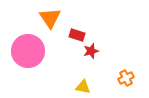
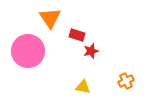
orange cross: moved 3 px down
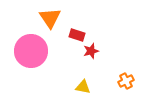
pink circle: moved 3 px right
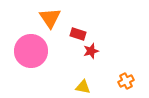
red rectangle: moved 1 px right, 1 px up
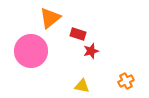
orange triangle: rotated 25 degrees clockwise
yellow triangle: moved 1 px left, 1 px up
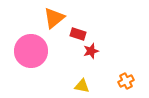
orange triangle: moved 4 px right
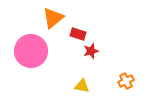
orange triangle: moved 1 px left
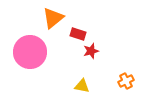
pink circle: moved 1 px left, 1 px down
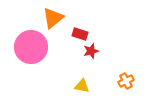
red rectangle: moved 2 px right
pink circle: moved 1 px right, 5 px up
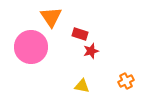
orange triangle: moved 2 px left, 1 px up; rotated 25 degrees counterclockwise
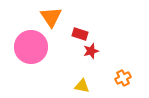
orange cross: moved 3 px left, 3 px up
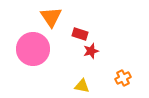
pink circle: moved 2 px right, 2 px down
